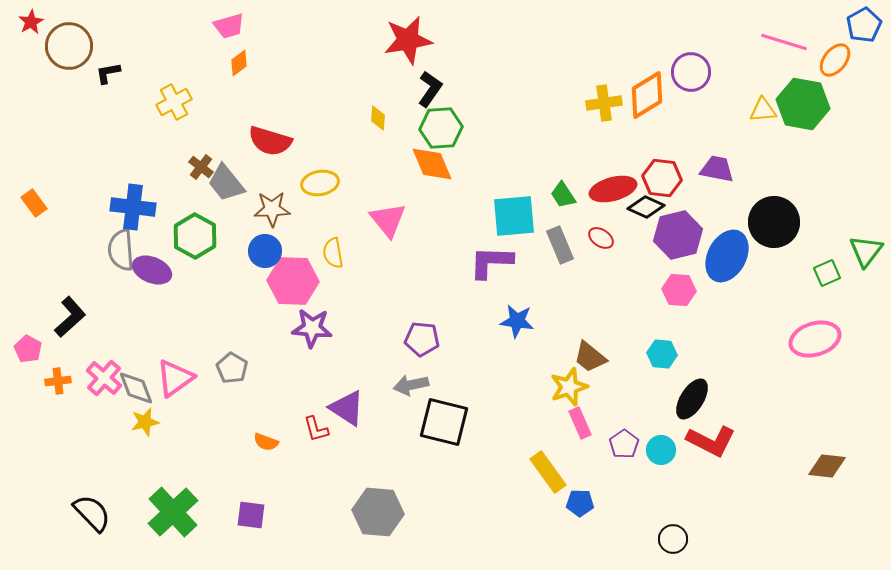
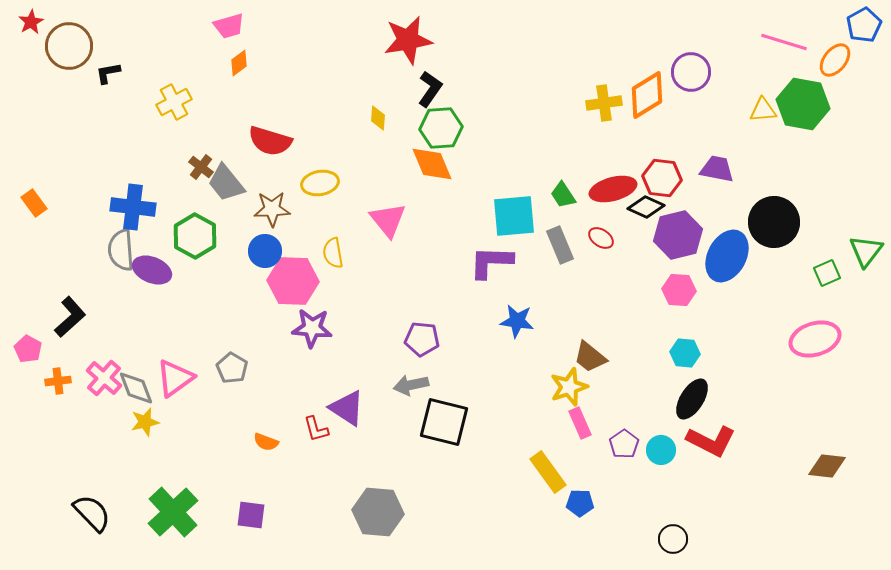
cyan hexagon at (662, 354): moved 23 px right, 1 px up
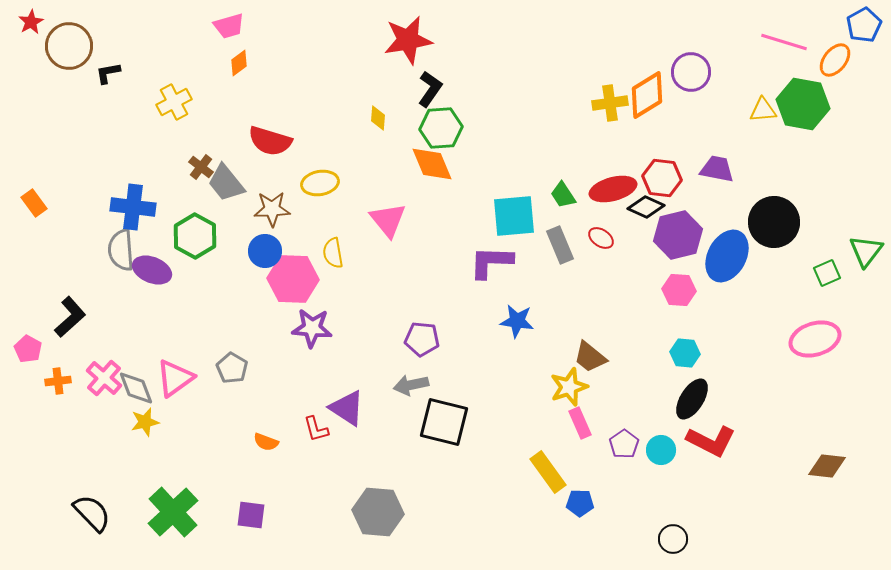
yellow cross at (604, 103): moved 6 px right
pink hexagon at (293, 281): moved 2 px up
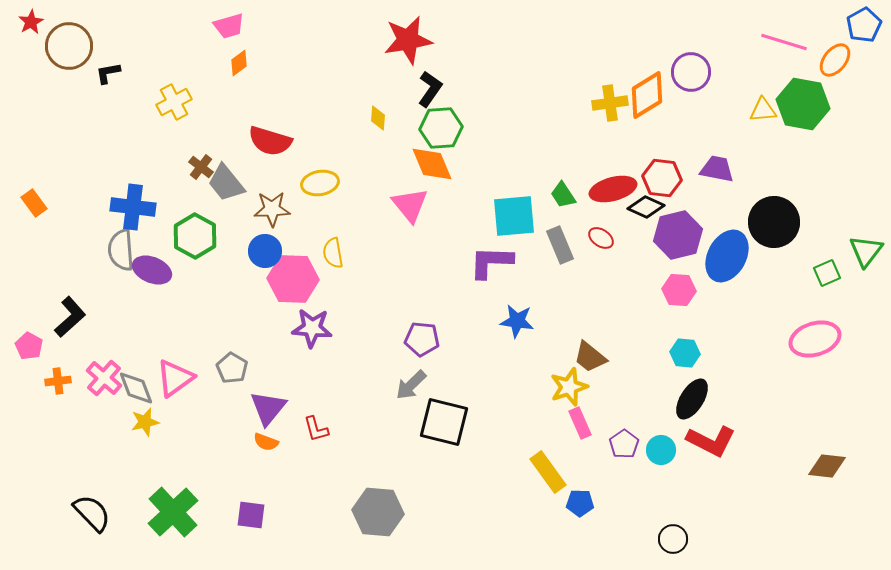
pink triangle at (388, 220): moved 22 px right, 15 px up
pink pentagon at (28, 349): moved 1 px right, 3 px up
gray arrow at (411, 385): rotated 32 degrees counterclockwise
purple triangle at (347, 408): moved 79 px left; rotated 36 degrees clockwise
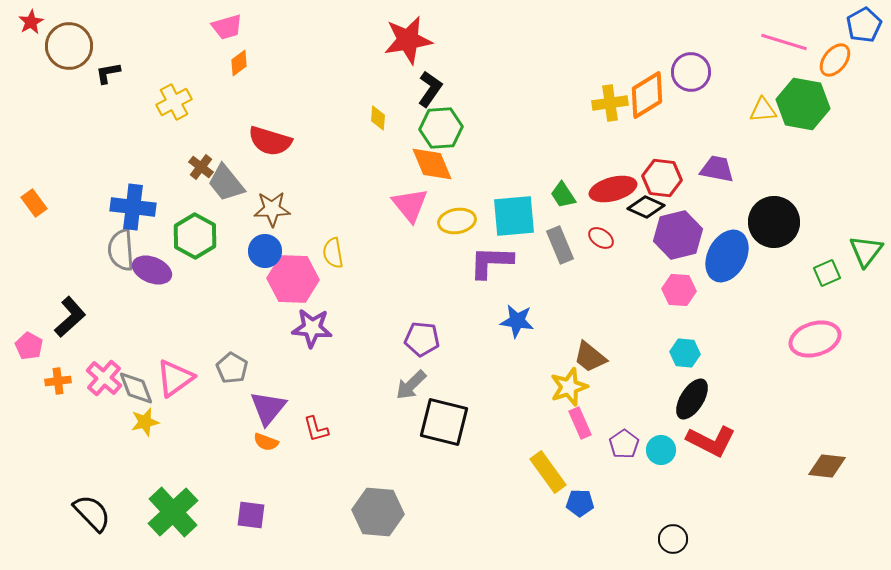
pink trapezoid at (229, 26): moved 2 px left, 1 px down
yellow ellipse at (320, 183): moved 137 px right, 38 px down
